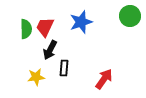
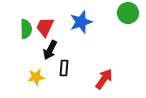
green circle: moved 2 px left, 3 px up
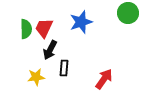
red trapezoid: moved 1 px left, 1 px down
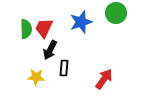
green circle: moved 12 px left
yellow star: rotated 12 degrees clockwise
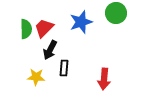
red trapezoid: rotated 20 degrees clockwise
red arrow: rotated 150 degrees clockwise
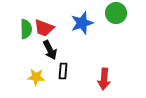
blue star: moved 1 px right, 1 px down
red trapezoid: rotated 115 degrees counterclockwise
black arrow: rotated 54 degrees counterclockwise
black rectangle: moved 1 px left, 3 px down
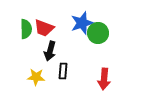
green circle: moved 18 px left, 20 px down
black arrow: moved 1 px down; rotated 42 degrees clockwise
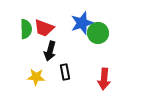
black rectangle: moved 2 px right, 1 px down; rotated 14 degrees counterclockwise
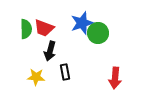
red arrow: moved 11 px right, 1 px up
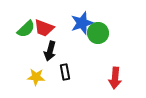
green semicircle: rotated 48 degrees clockwise
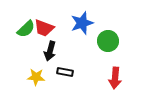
green circle: moved 10 px right, 8 px down
black rectangle: rotated 70 degrees counterclockwise
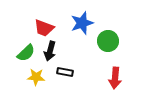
green semicircle: moved 24 px down
